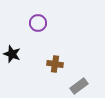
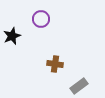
purple circle: moved 3 px right, 4 px up
black star: moved 18 px up; rotated 30 degrees clockwise
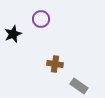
black star: moved 1 px right, 2 px up
gray rectangle: rotated 72 degrees clockwise
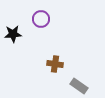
black star: rotated 18 degrees clockwise
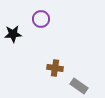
brown cross: moved 4 px down
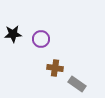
purple circle: moved 20 px down
gray rectangle: moved 2 px left, 2 px up
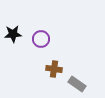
brown cross: moved 1 px left, 1 px down
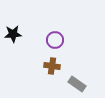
purple circle: moved 14 px right, 1 px down
brown cross: moved 2 px left, 3 px up
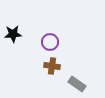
purple circle: moved 5 px left, 2 px down
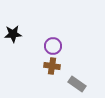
purple circle: moved 3 px right, 4 px down
